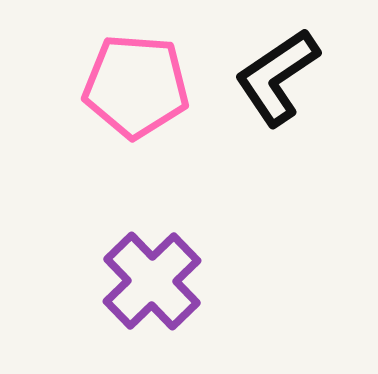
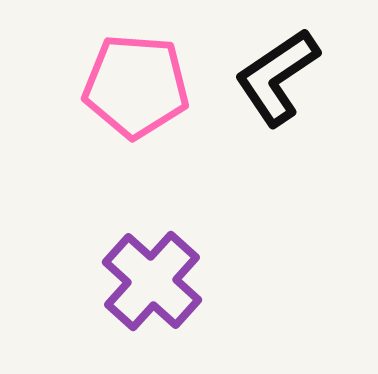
purple cross: rotated 4 degrees counterclockwise
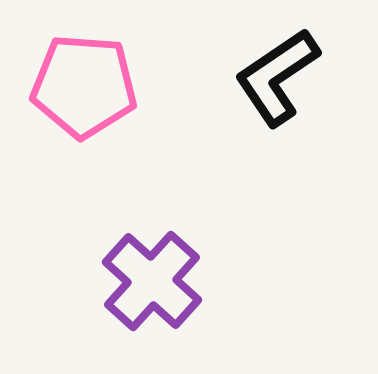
pink pentagon: moved 52 px left
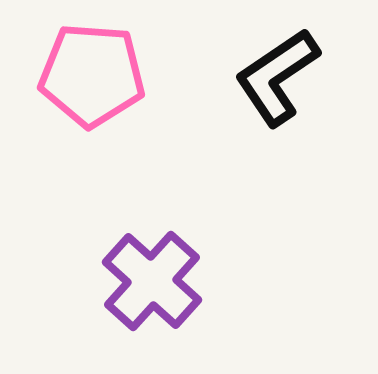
pink pentagon: moved 8 px right, 11 px up
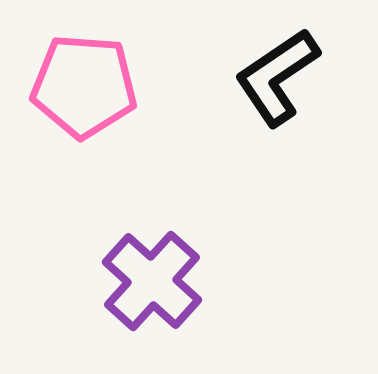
pink pentagon: moved 8 px left, 11 px down
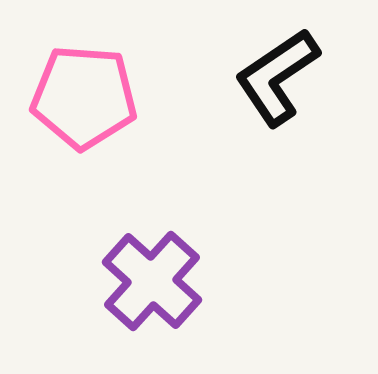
pink pentagon: moved 11 px down
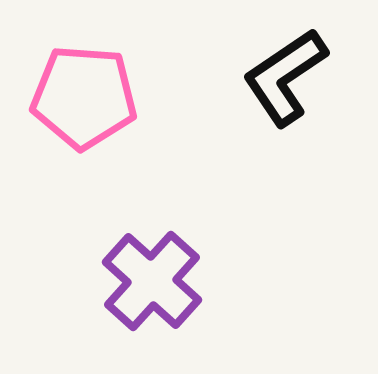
black L-shape: moved 8 px right
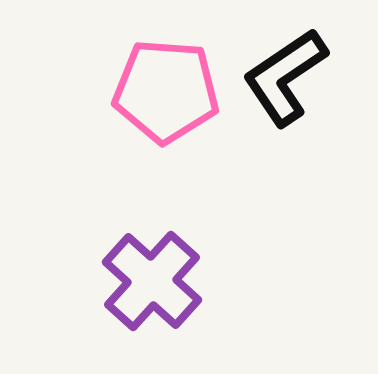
pink pentagon: moved 82 px right, 6 px up
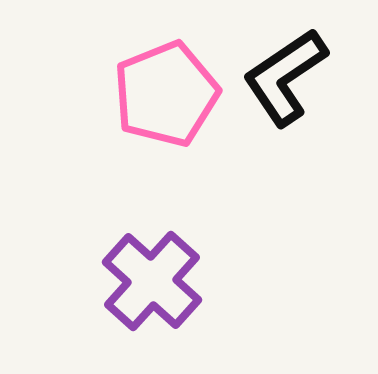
pink pentagon: moved 3 px down; rotated 26 degrees counterclockwise
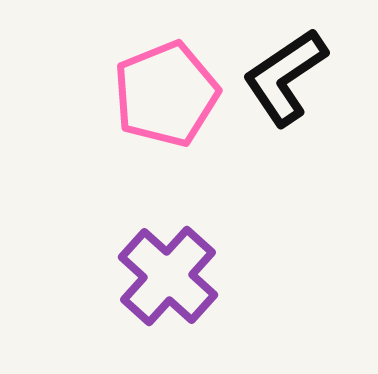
purple cross: moved 16 px right, 5 px up
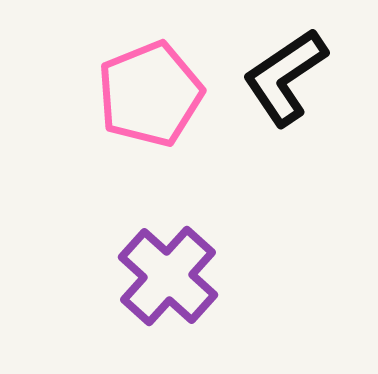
pink pentagon: moved 16 px left
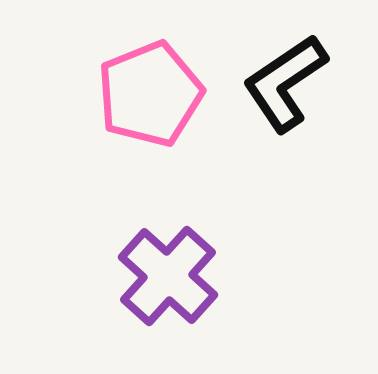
black L-shape: moved 6 px down
